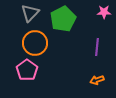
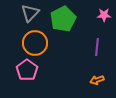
pink star: moved 3 px down
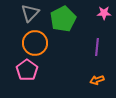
pink star: moved 2 px up
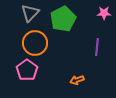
orange arrow: moved 20 px left
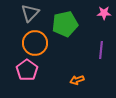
green pentagon: moved 2 px right, 5 px down; rotated 15 degrees clockwise
purple line: moved 4 px right, 3 px down
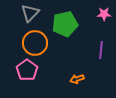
pink star: moved 1 px down
orange arrow: moved 1 px up
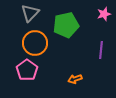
pink star: rotated 16 degrees counterclockwise
green pentagon: moved 1 px right, 1 px down
orange arrow: moved 2 px left
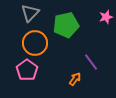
pink star: moved 2 px right, 3 px down
purple line: moved 10 px left, 12 px down; rotated 42 degrees counterclockwise
orange arrow: rotated 144 degrees clockwise
